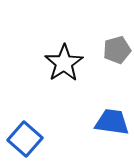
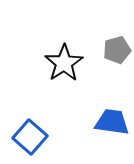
blue square: moved 5 px right, 2 px up
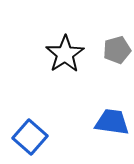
black star: moved 1 px right, 9 px up
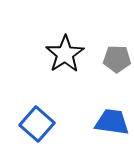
gray pentagon: moved 9 px down; rotated 16 degrees clockwise
blue square: moved 7 px right, 13 px up
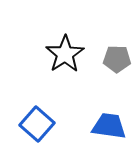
blue trapezoid: moved 3 px left, 4 px down
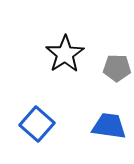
gray pentagon: moved 9 px down
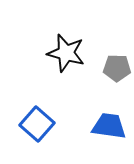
black star: moved 1 px right, 1 px up; rotated 24 degrees counterclockwise
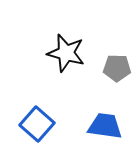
blue trapezoid: moved 4 px left
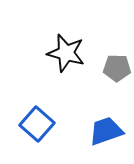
blue trapezoid: moved 1 px right, 5 px down; rotated 27 degrees counterclockwise
